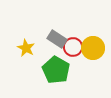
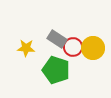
yellow star: rotated 24 degrees counterclockwise
green pentagon: rotated 12 degrees counterclockwise
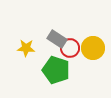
red circle: moved 3 px left, 1 px down
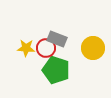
gray rectangle: rotated 12 degrees counterclockwise
red circle: moved 24 px left
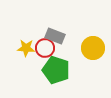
gray rectangle: moved 2 px left, 3 px up
red circle: moved 1 px left
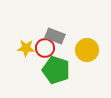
yellow circle: moved 6 px left, 2 px down
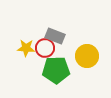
yellow circle: moved 6 px down
green pentagon: rotated 20 degrees counterclockwise
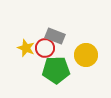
yellow star: rotated 18 degrees clockwise
yellow circle: moved 1 px left, 1 px up
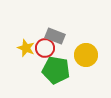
green pentagon: rotated 12 degrees clockwise
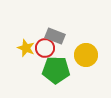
green pentagon: rotated 8 degrees counterclockwise
